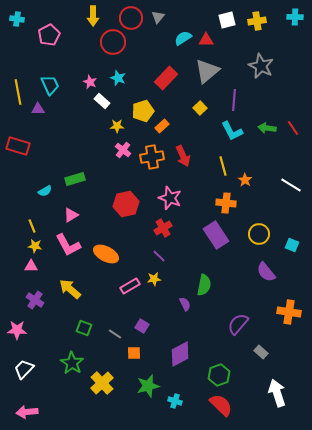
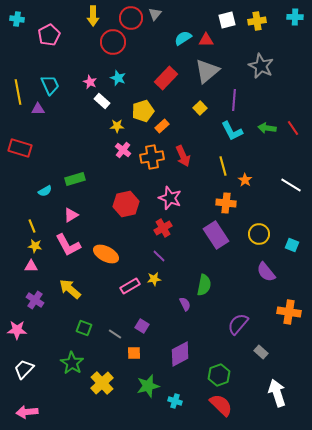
gray triangle at (158, 17): moved 3 px left, 3 px up
red rectangle at (18, 146): moved 2 px right, 2 px down
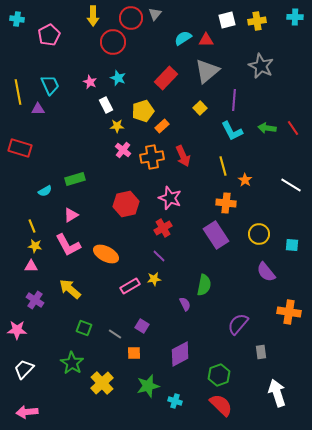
white rectangle at (102, 101): moved 4 px right, 4 px down; rotated 21 degrees clockwise
cyan square at (292, 245): rotated 16 degrees counterclockwise
gray rectangle at (261, 352): rotated 40 degrees clockwise
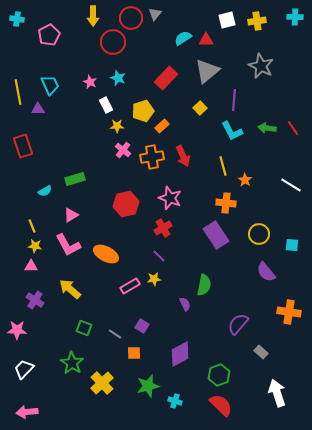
red rectangle at (20, 148): moved 3 px right, 2 px up; rotated 55 degrees clockwise
gray rectangle at (261, 352): rotated 40 degrees counterclockwise
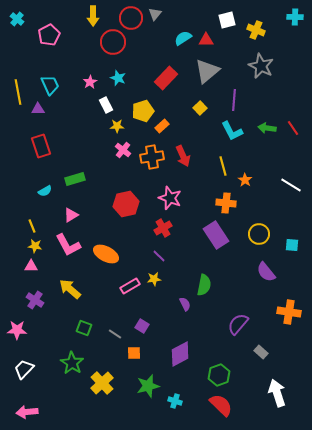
cyan cross at (17, 19): rotated 32 degrees clockwise
yellow cross at (257, 21): moved 1 px left, 9 px down; rotated 30 degrees clockwise
pink star at (90, 82): rotated 16 degrees clockwise
red rectangle at (23, 146): moved 18 px right
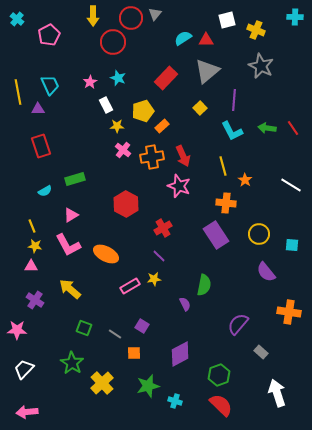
pink star at (170, 198): moved 9 px right, 12 px up
red hexagon at (126, 204): rotated 20 degrees counterclockwise
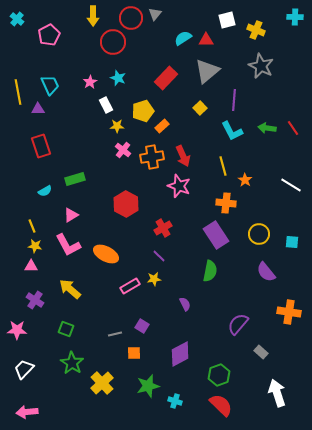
cyan square at (292, 245): moved 3 px up
green semicircle at (204, 285): moved 6 px right, 14 px up
green square at (84, 328): moved 18 px left, 1 px down
gray line at (115, 334): rotated 48 degrees counterclockwise
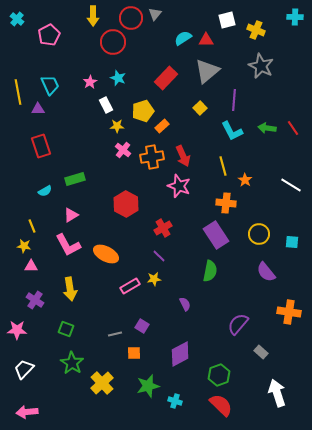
yellow star at (35, 246): moved 11 px left
yellow arrow at (70, 289): rotated 140 degrees counterclockwise
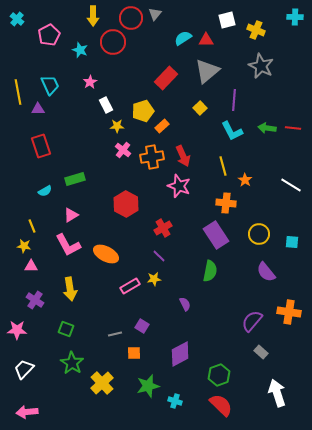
cyan star at (118, 78): moved 38 px left, 28 px up
red line at (293, 128): rotated 49 degrees counterclockwise
purple semicircle at (238, 324): moved 14 px right, 3 px up
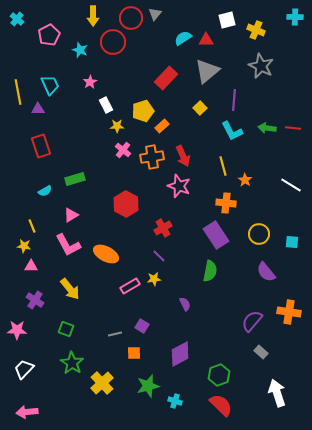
yellow arrow at (70, 289): rotated 30 degrees counterclockwise
